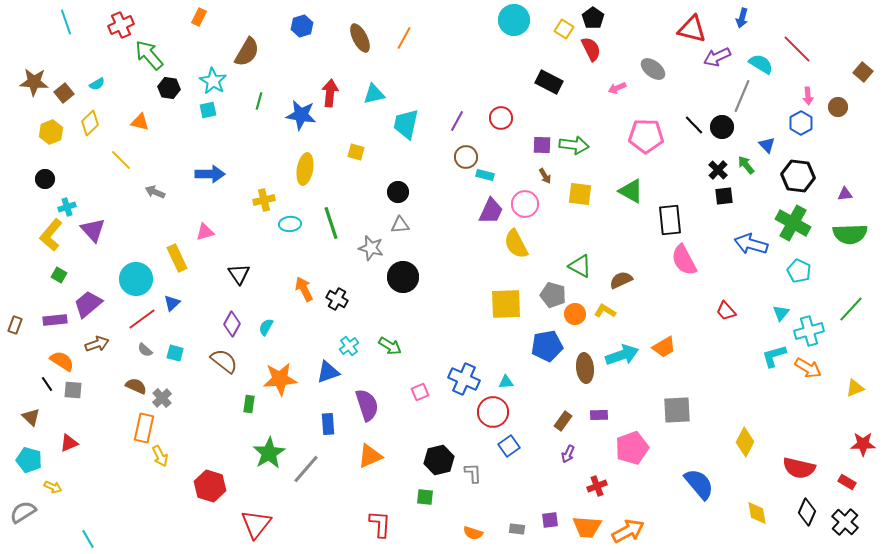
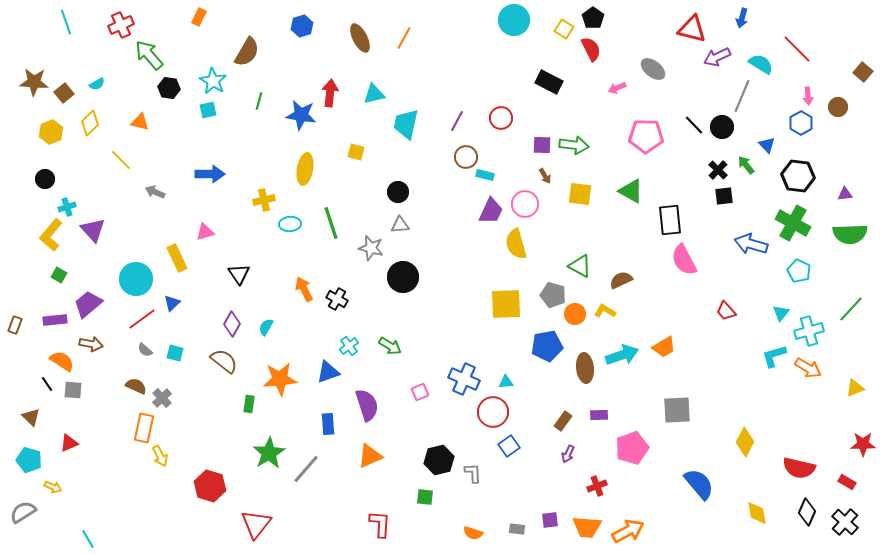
yellow semicircle at (516, 244): rotated 12 degrees clockwise
brown arrow at (97, 344): moved 6 px left; rotated 30 degrees clockwise
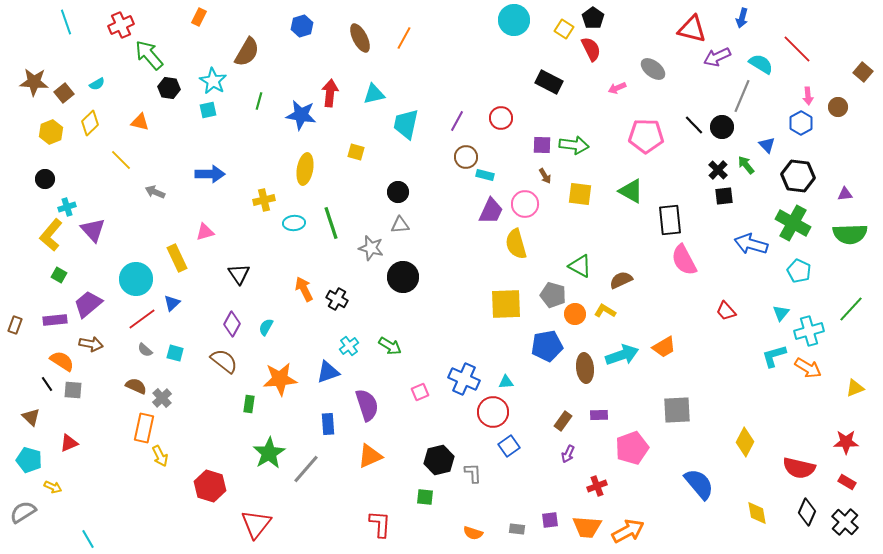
cyan ellipse at (290, 224): moved 4 px right, 1 px up
red star at (863, 444): moved 17 px left, 2 px up
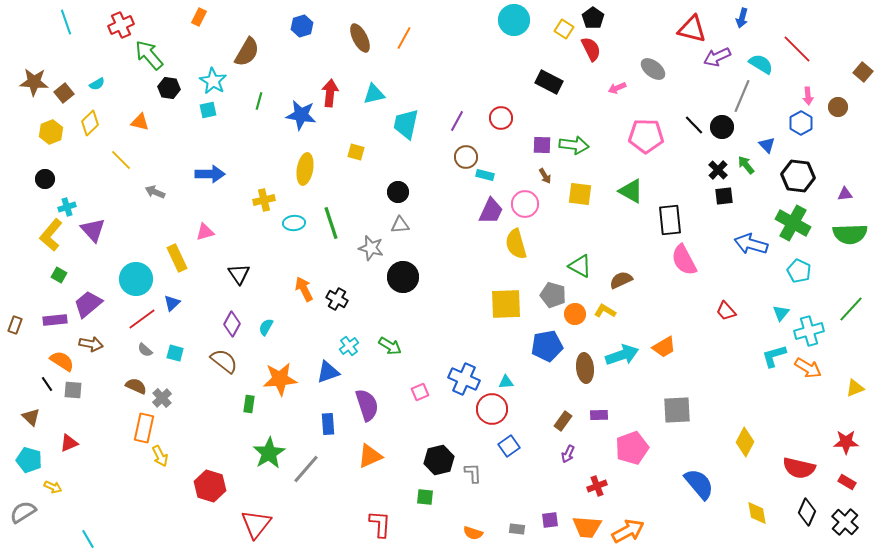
red circle at (493, 412): moved 1 px left, 3 px up
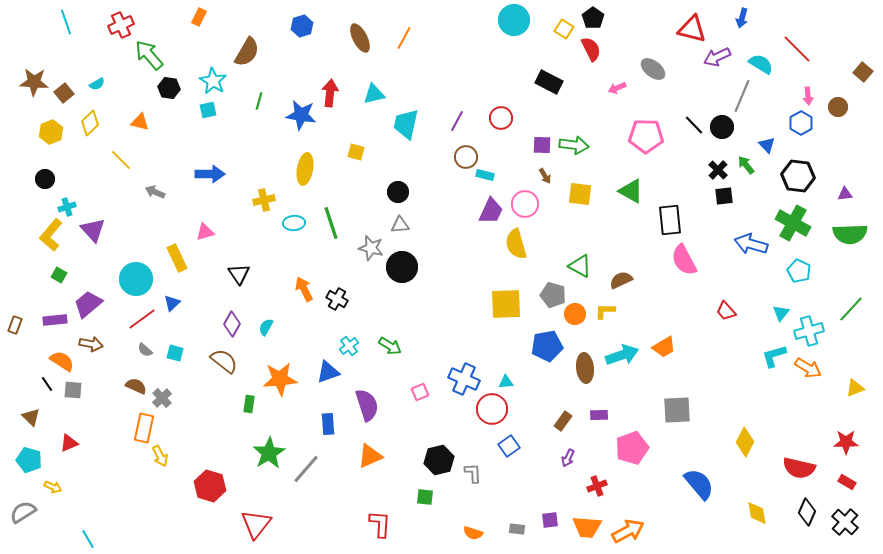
black circle at (403, 277): moved 1 px left, 10 px up
yellow L-shape at (605, 311): rotated 30 degrees counterclockwise
purple arrow at (568, 454): moved 4 px down
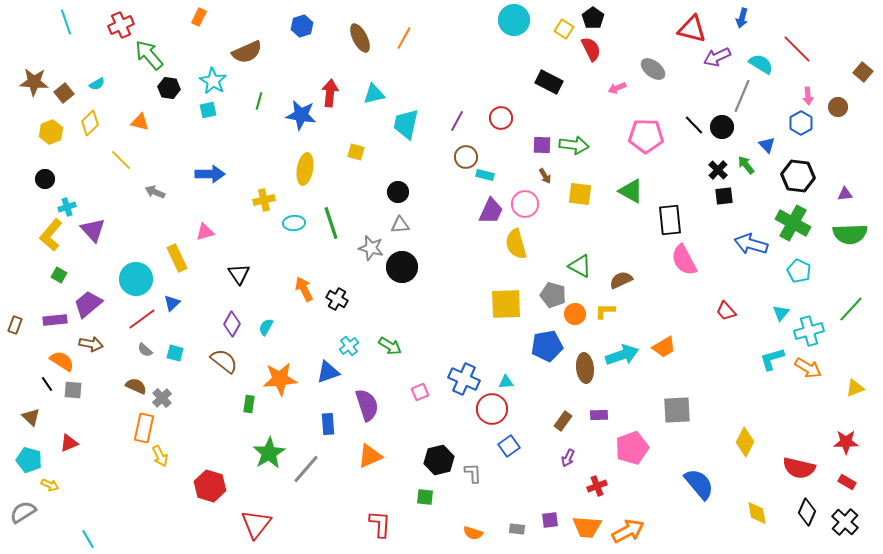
brown semicircle at (247, 52): rotated 36 degrees clockwise
cyan L-shape at (774, 356): moved 2 px left, 3 px down
yellow arrow at (53, 487): moved 3 px left, 2 px up
